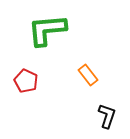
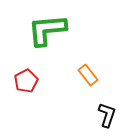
red pentagon: rotated 20 degrees clockwise
black L-shape: moved 1 px up
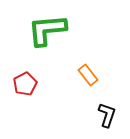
red pentagon: moved 1 px left, 3 px down
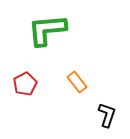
orange rectangle: moved 11 px left, 7 px down
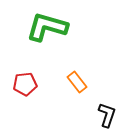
green L-shape: moved 3 px up; rotated 21 degrees clockwise
red pentagon: rotated 20 degrees clockwise
